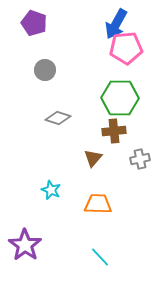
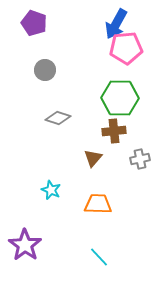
cyan line: moved 1 px left
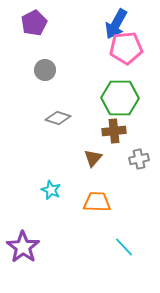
purple pentagon: rotated 25 degrees clockwise
gray cross: moved 1 px left
orange trapezoid: moved 1 px left, 2 px up
purple star: moved 2 px left, 2 px down
cyan line: moved 25 px right, 10 px up
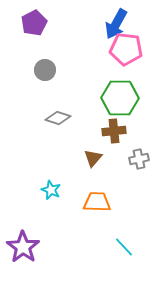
pink pentagon: moved 1 px down; rotated 12 degrees clockwise
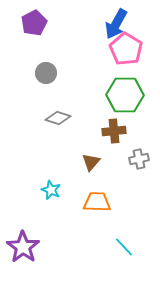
pink pentagon: rotated 24 degrees clockwise
gray circle: moved 1 px right, 3 px down
green hexagon: moved 5 px right, 3 px up
brown triangle: moved 2 px left, 4 px down
